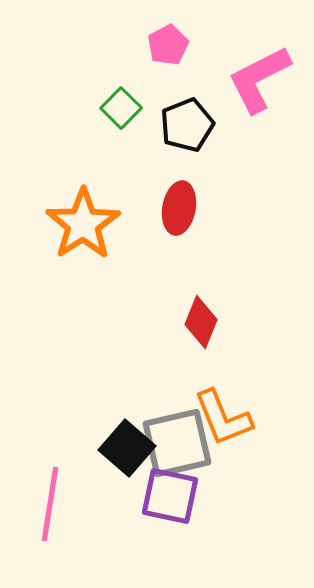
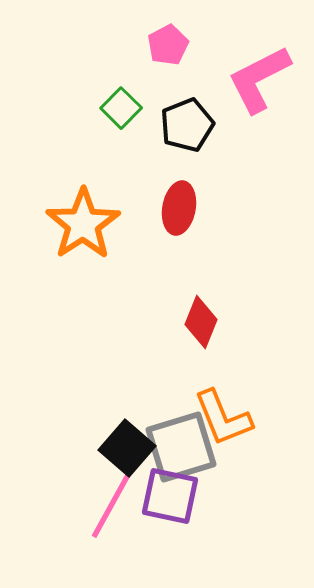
gray square: moved 4 px right, 4 px down; rotated 4 degrees counterclockwise
pink line: moved 62 px right; rotated 20 degrees clockwise
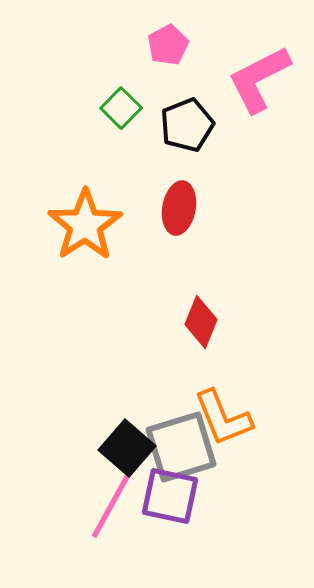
orange star: moved 2 px right, 1 px down
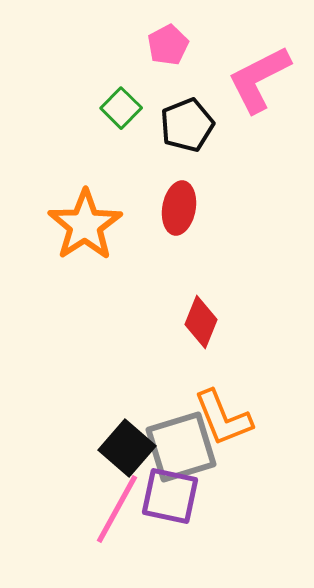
pink line: moved 5 px right, 5 px down
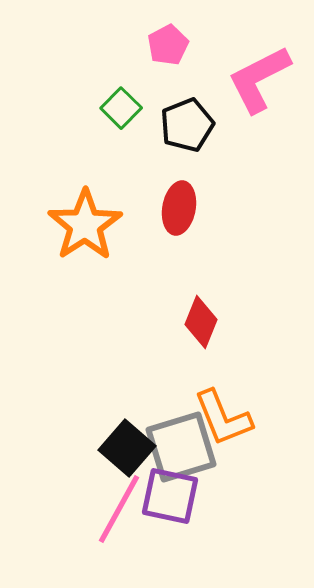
pink line: moved 2 px right
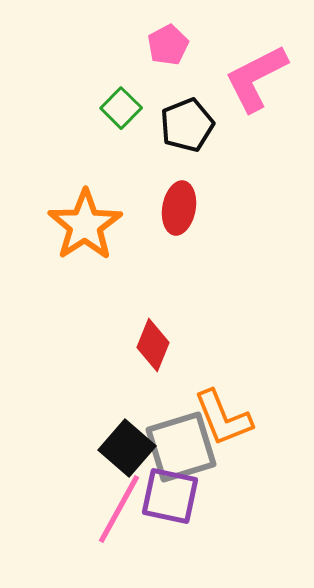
pink L-shape: moved 3 px left, 1 px up
red diamond: moved 48 px left, 23 px down
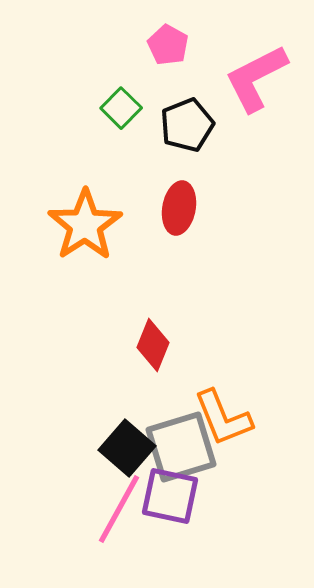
pink pentagon: rotated 15 degrees counterclockwise
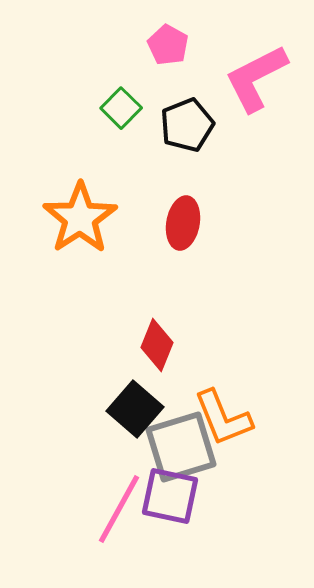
red ellipse: moved 4 px right, 15 px down
orange star: moved 5 px left, 7 px up
red diamond: moved 4 px right
black square: moved 8 px right, 39 px up
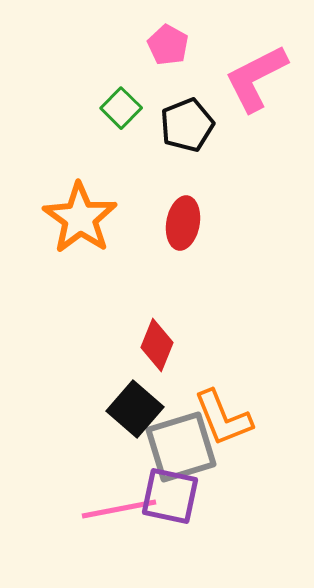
orange star: rotated 4 degrees counterclockwise
pink line: rotated 50 degrees clockwise
